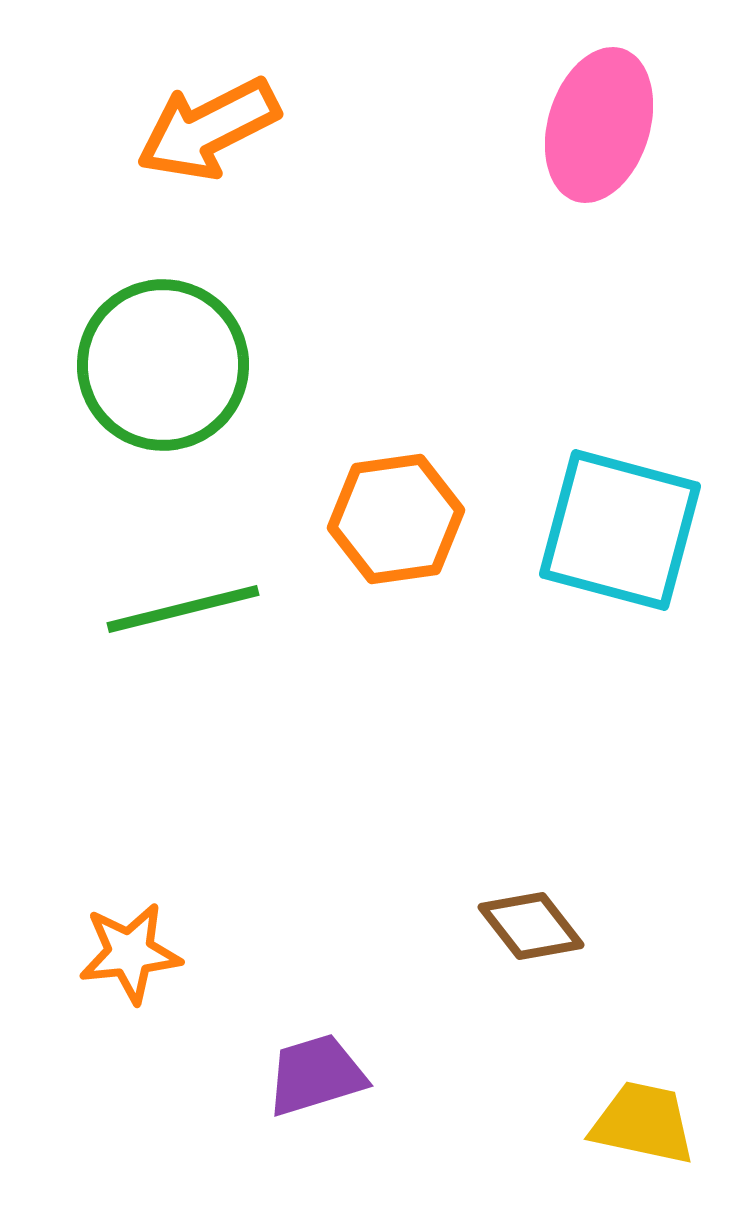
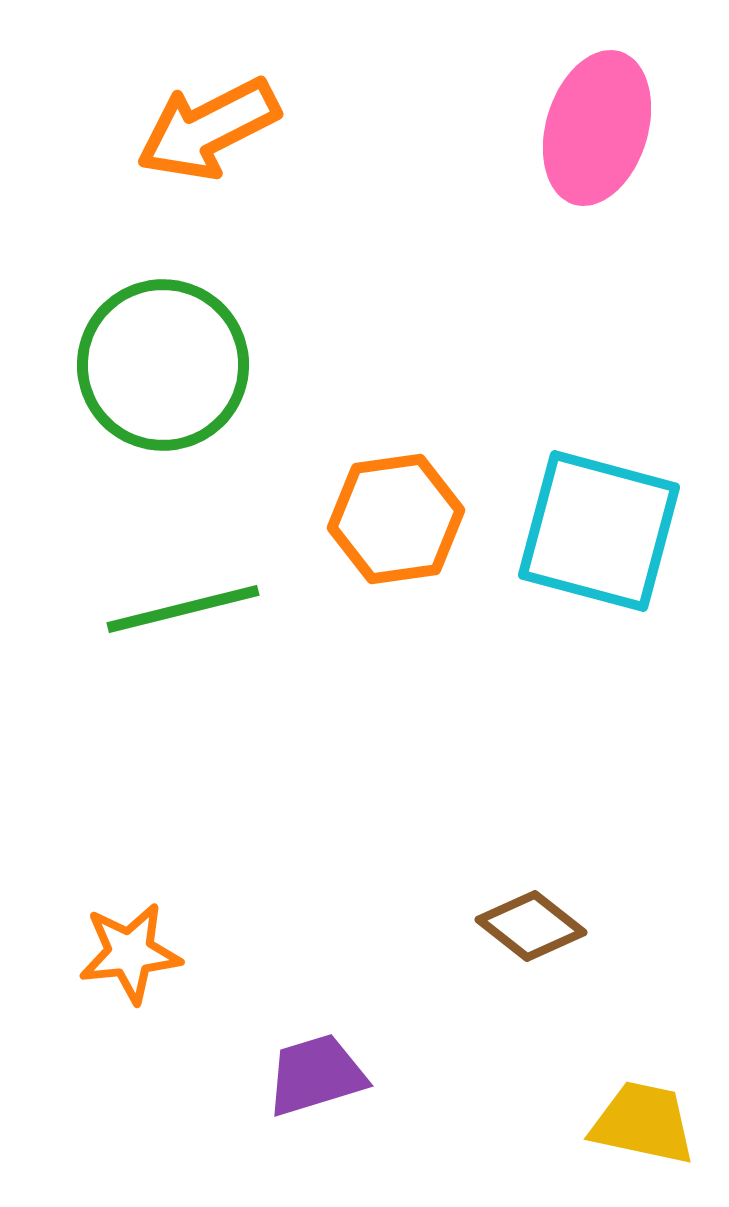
pink ellipse: moved 2 px left, 3 px down
cyan square: moved 21 px left, 1 px down
brown diamond: rotated 14 degrees counterclockwise
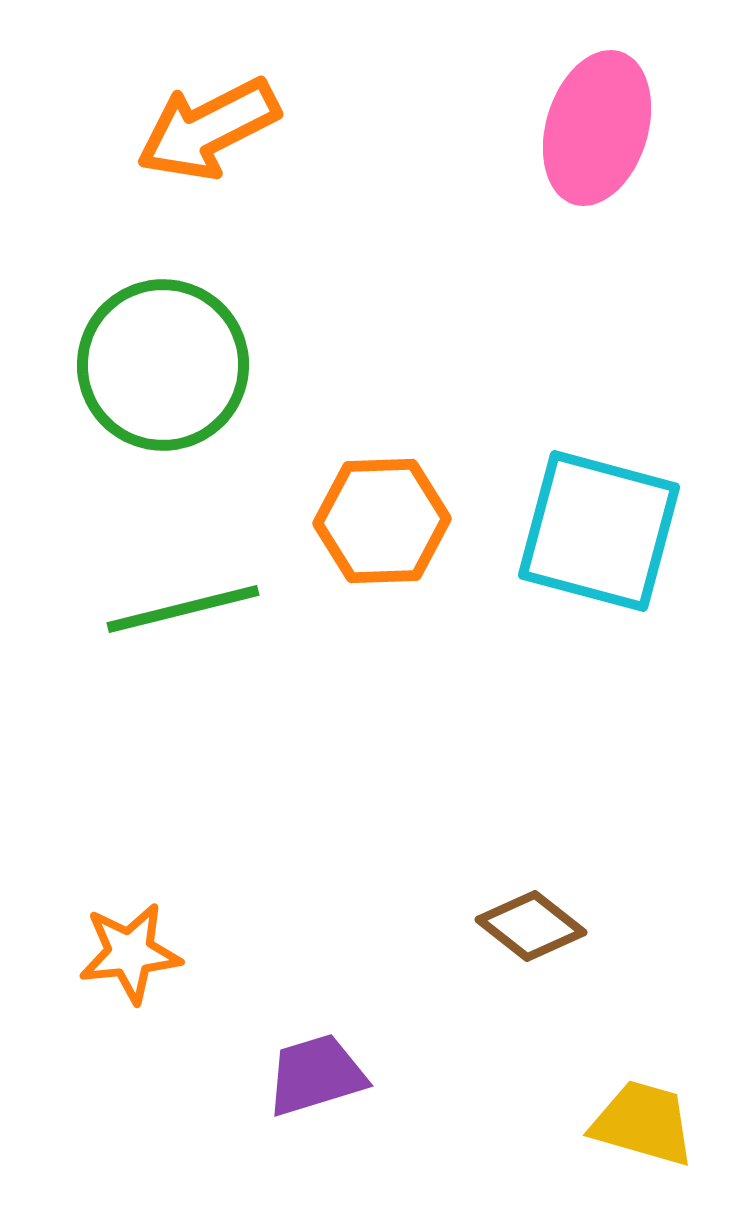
orange hexagon: moved 14 px left, 2 px down; rotated 6 degrees clockwise
yellow trapezoid: rotated 4 degrees clockwise
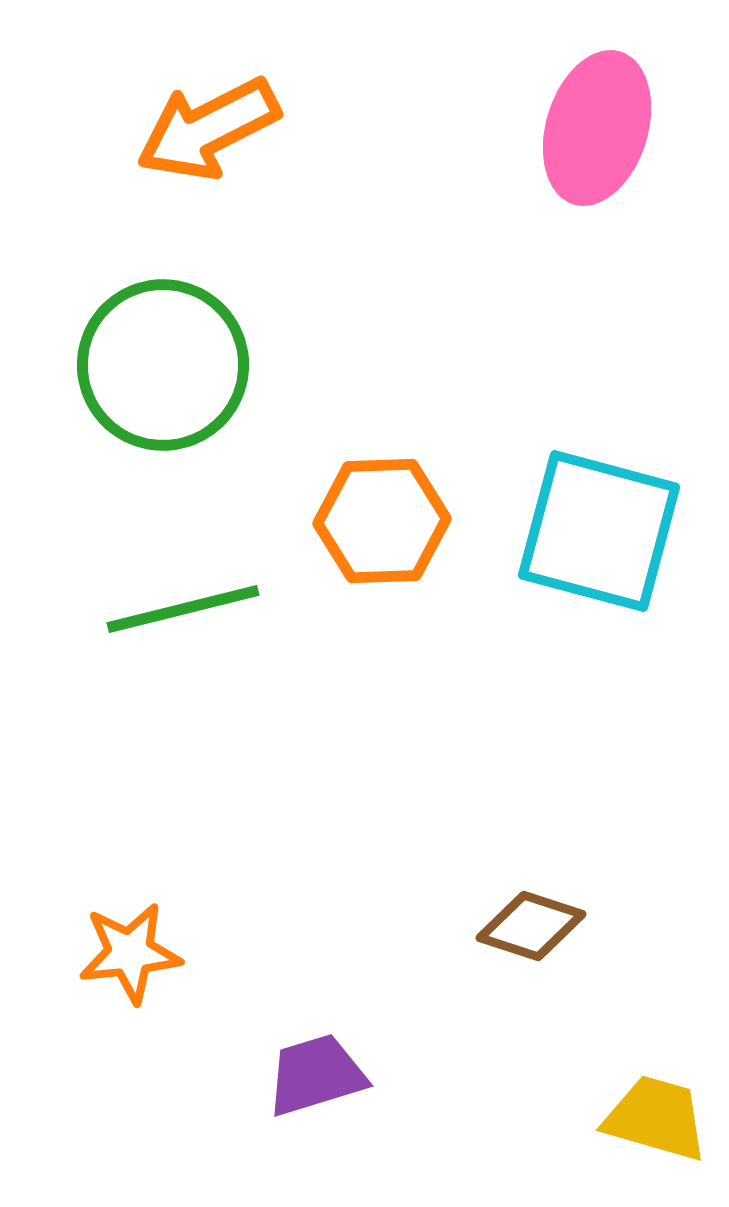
brown diamond: rotated 20 degrees counterclockwise
yellow trapezoid: moved 13 px right, 5 px up
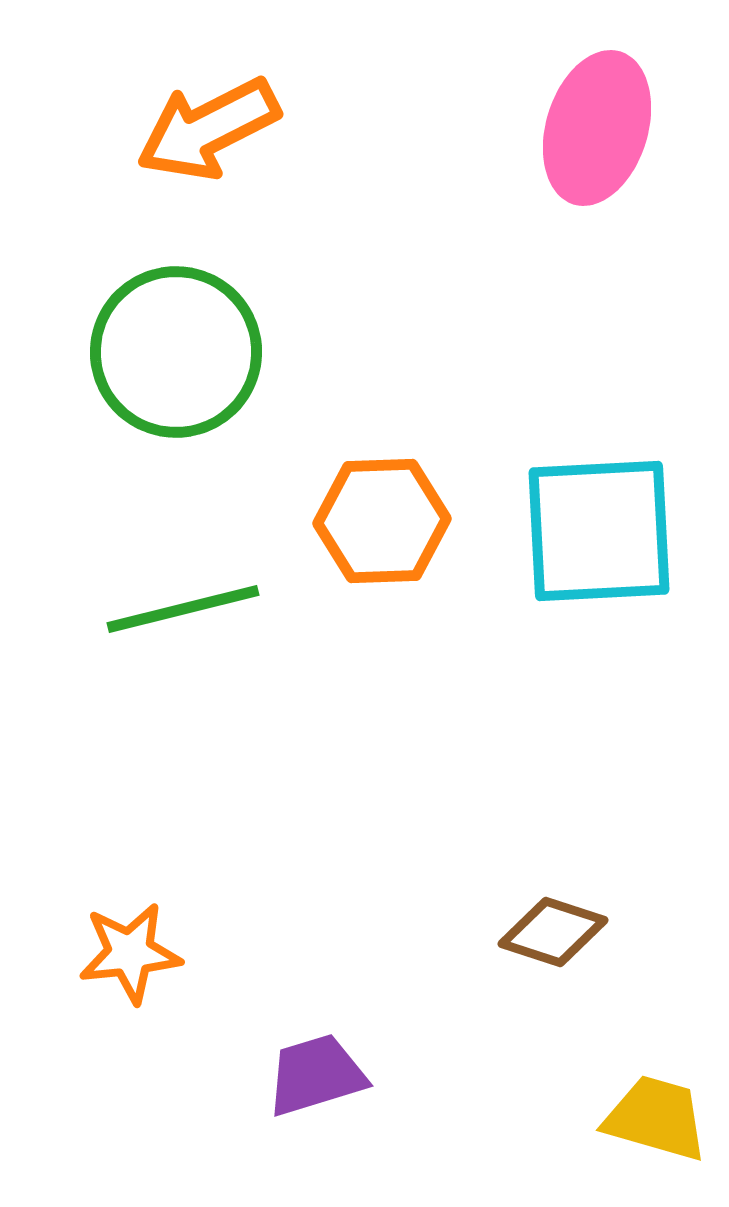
green circle: moved 13 px right, 13 px up
cyan square: rotated 18 degrees counterclockwise
brown diamond: moved 22 px right, 6 px down
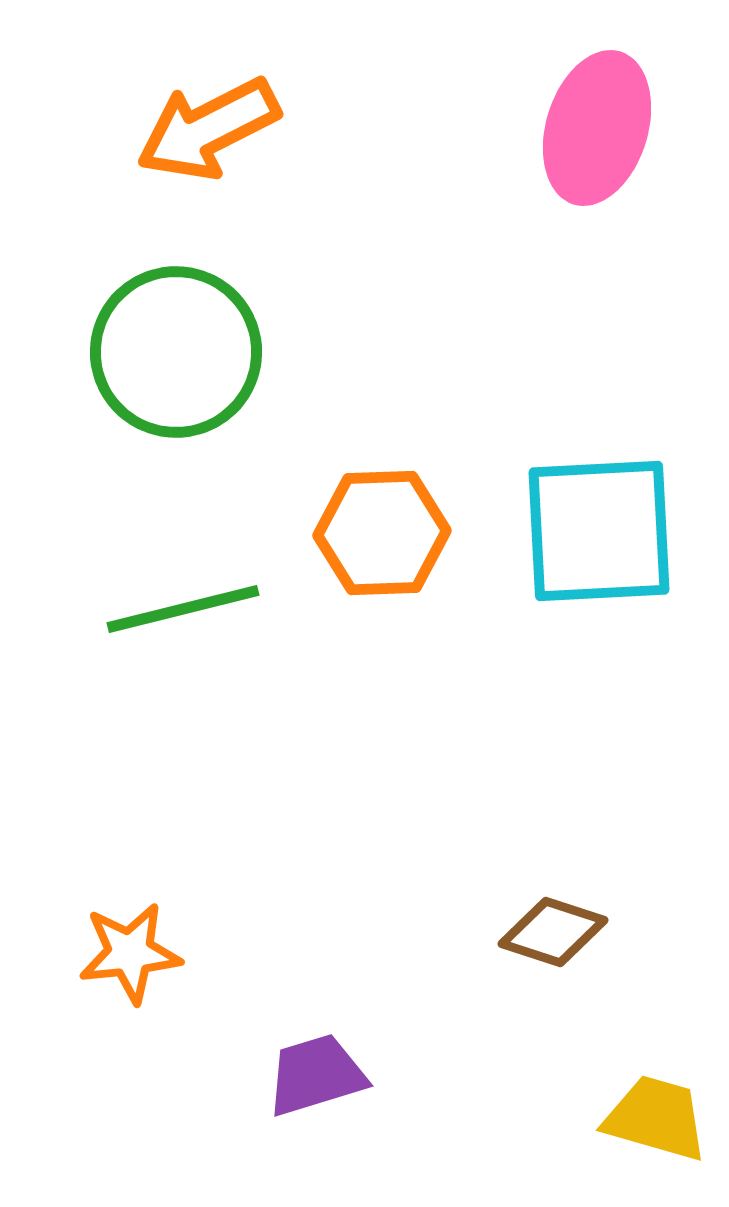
orange hexagon: moved 12 px down
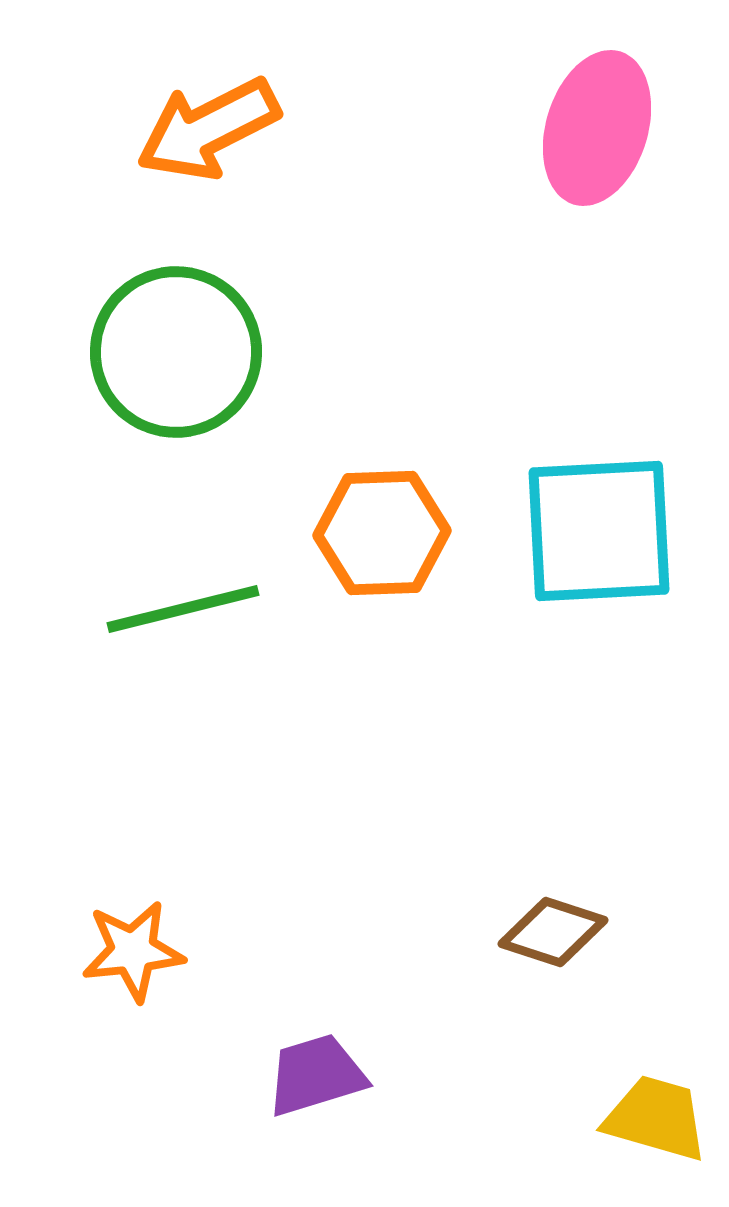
orange star: moved 3 px right, 2 px up
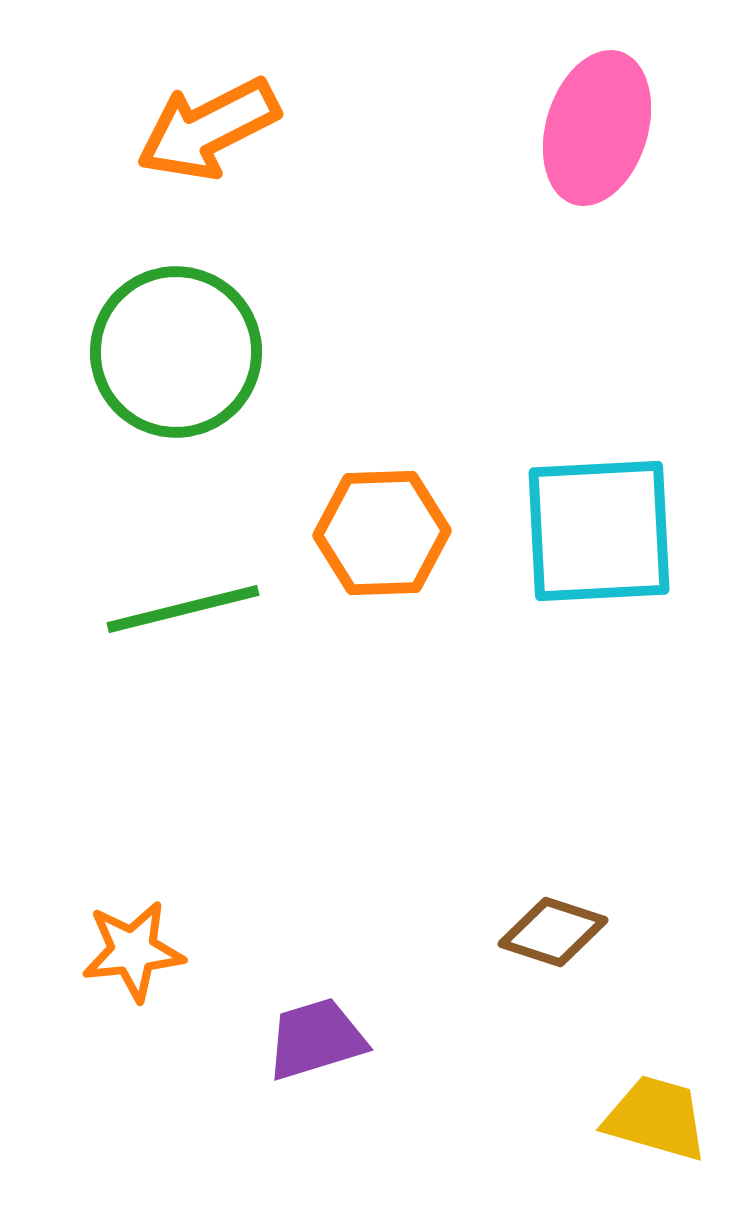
purple trapezoid: moved 36 px up
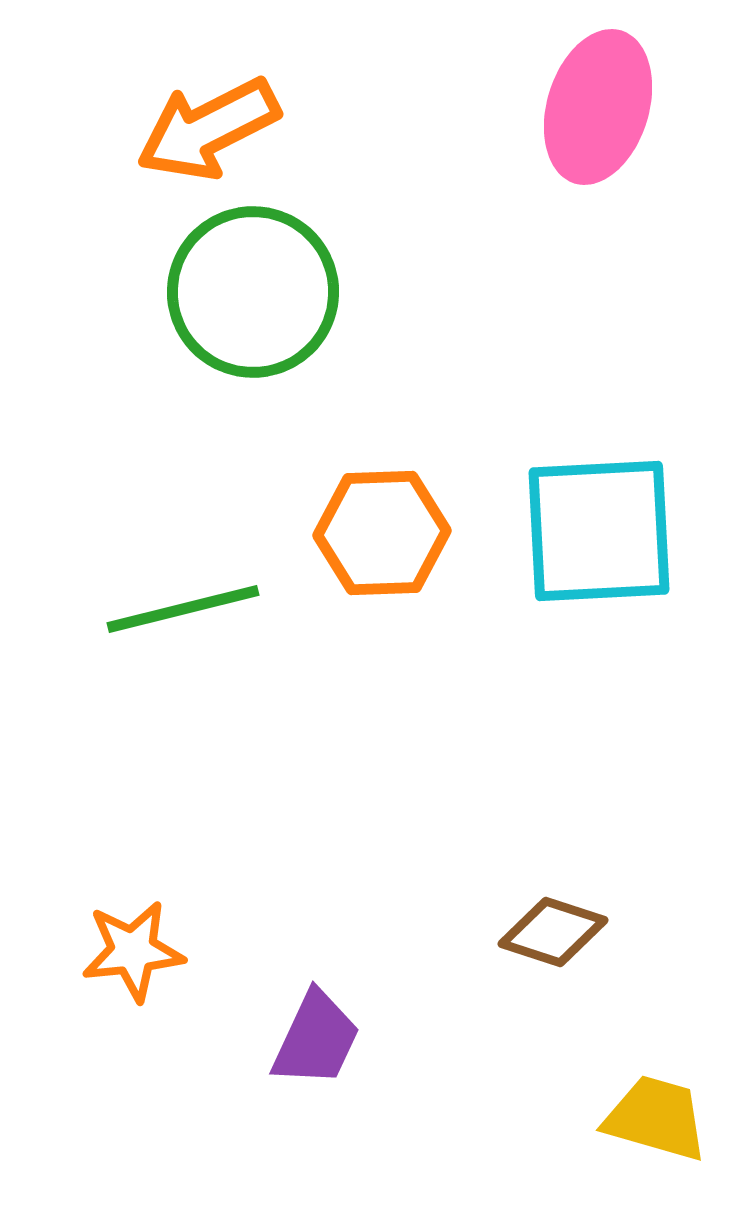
pink ellipse: moved 1 px right, 21 px up
green circle: moved 77 px right, 60 px up
purple trapezoid: rotated 132 degrees clockwise
